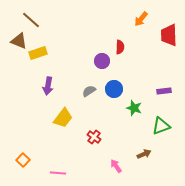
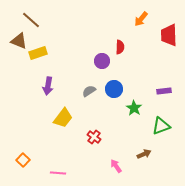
green star: rotated 14 degrees clockwise
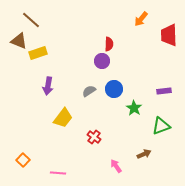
red semicircle: moved 11 px left, 3 px up
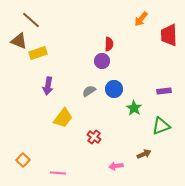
pink arrow: rotated 64 degrees counterclockwise
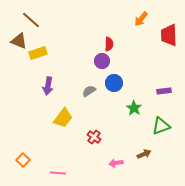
blue circle: moved 6 px up
pink arrow: moved 3 px up
